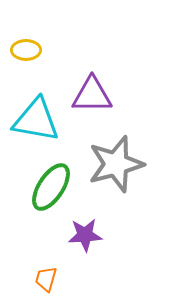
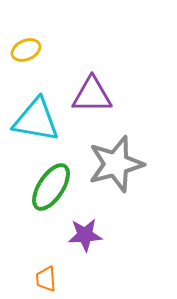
yellow ellipse: rotated 24 degrees counterclockwise
orange trapezoid: rotated 20 degrees counterclockwise
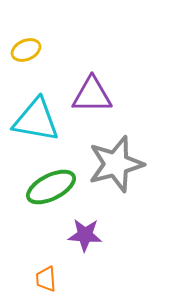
green ellipse: rotated 30 degrees clockwise
purple star: rotated 8 degrees clockwise
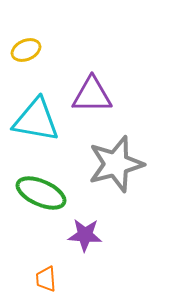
green ellipse: moved 10 px left, 6 px down; rotated 51 degrees clockwise
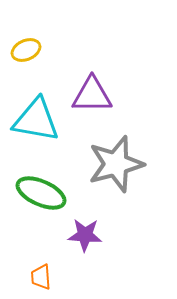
orange trapezoid: moved 5 px left, 2 px up
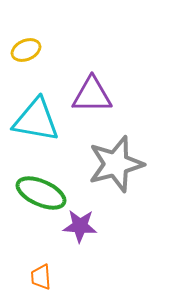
purple star: moved 5 px left, 9 px up
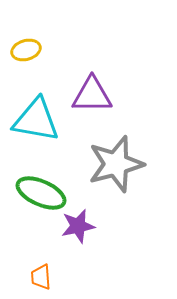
yellow ellipse: rotated 8 degrees clockwise
purple star: moved 2 px left; rotated 16 degrees counterclockwise
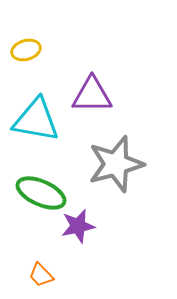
orange trapezoid: moved 2 px up; rotated 40 degrees counterclockwise
